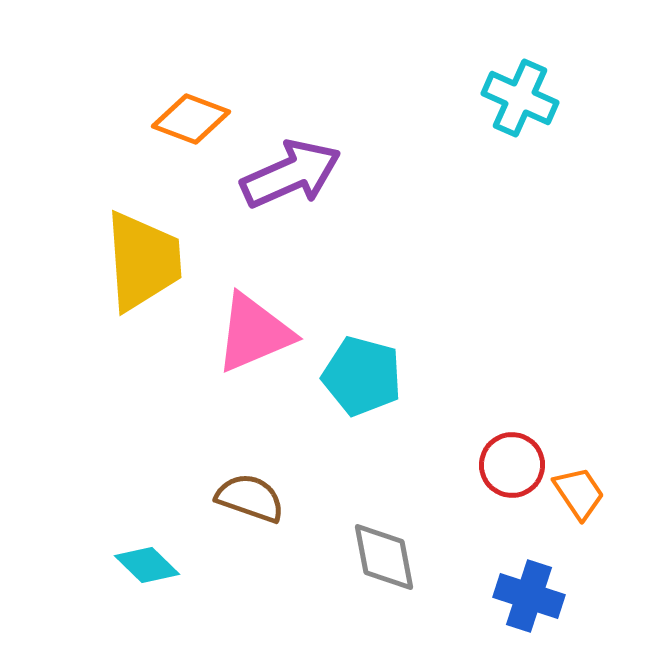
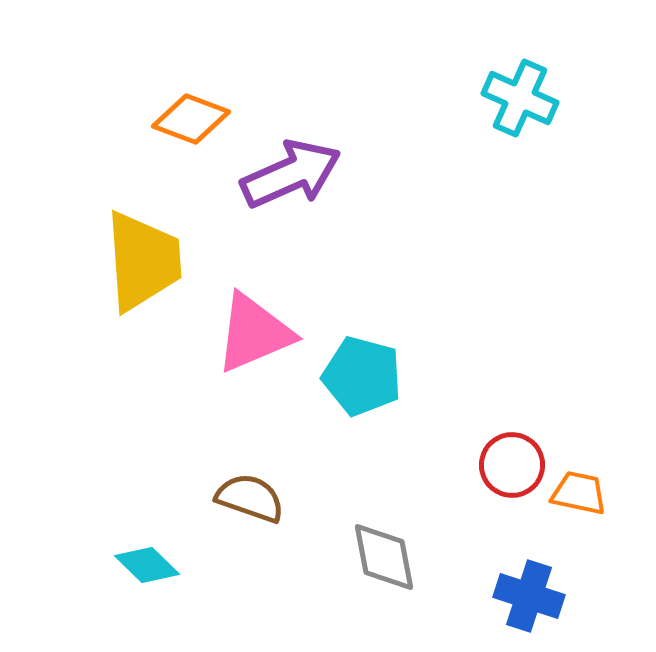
orange trapezoid: rotated 44 degrees counterclockwise
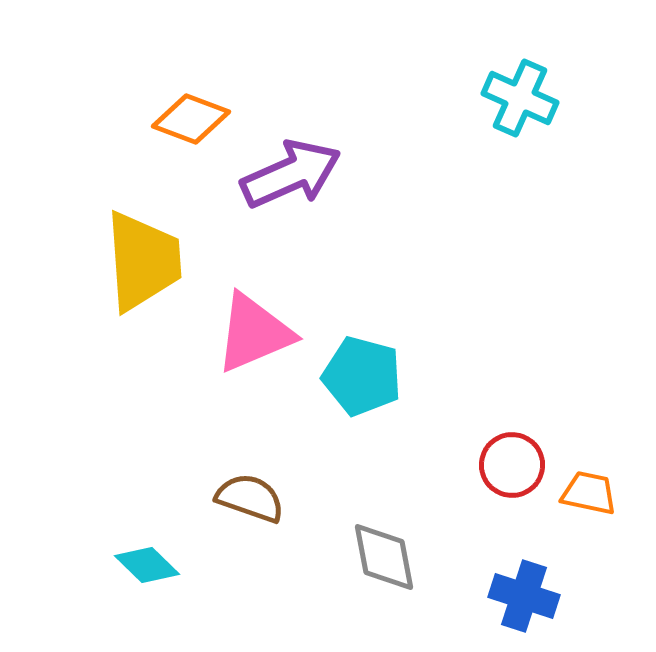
orange trapezoid: moved 10 px right
blue cross: moved 5 px left
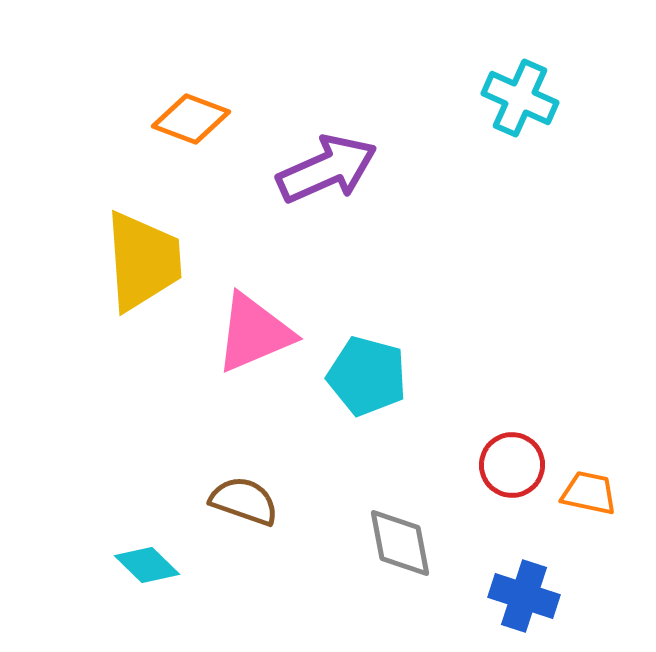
purple arrow: moved 36 px right, 5 px up
cyan pentagon: moved 5 px right
brown semicircle: moved 6 px left, 3 px down
gray diamond: moved 16 px right, 14 px up
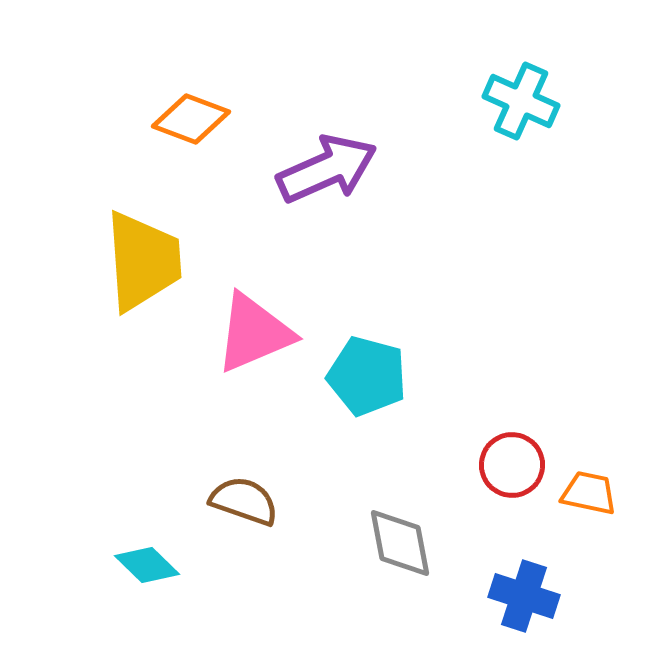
cyan cross: moved 1 px right, 3 px down
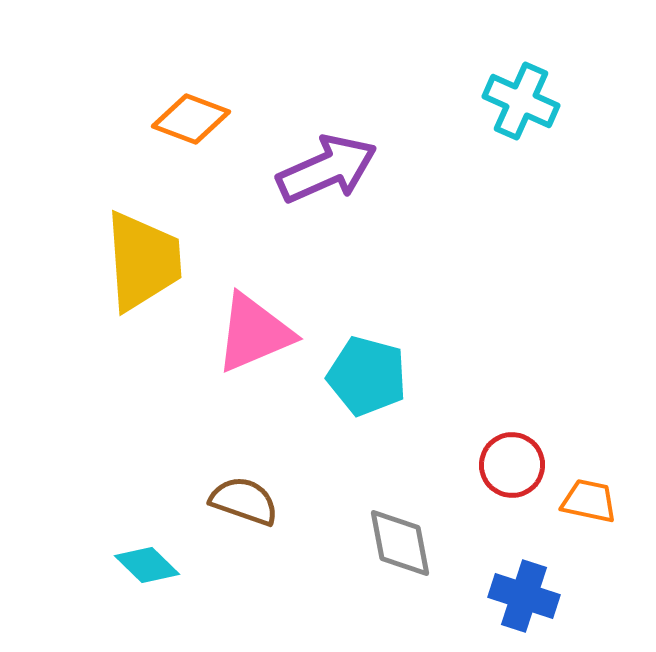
orange trapezoid: moved 8 px down
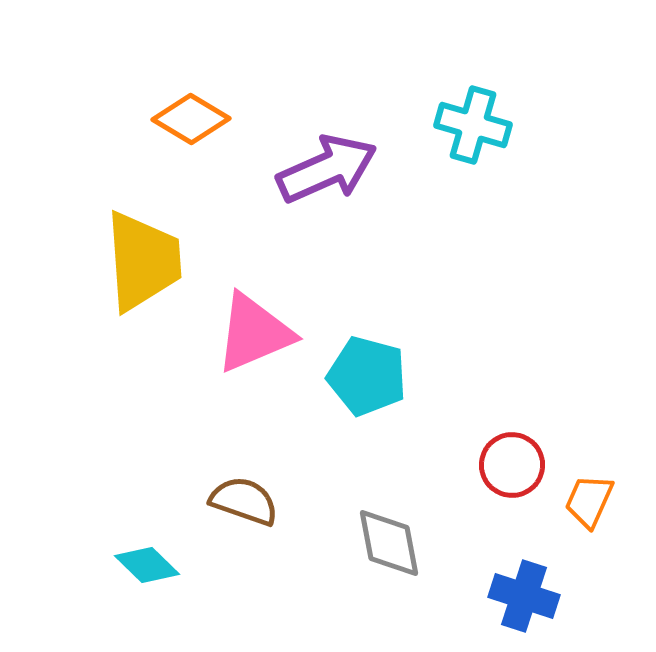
cyan cross: moved 48 px left, 24 px down; rotated 8 degrees counterclockwise
orange diamond: rotated 10 degrees clockwise
orange trapezoid: rotated 78 degrees counterclockwise
gray diamond: moved 11 px left
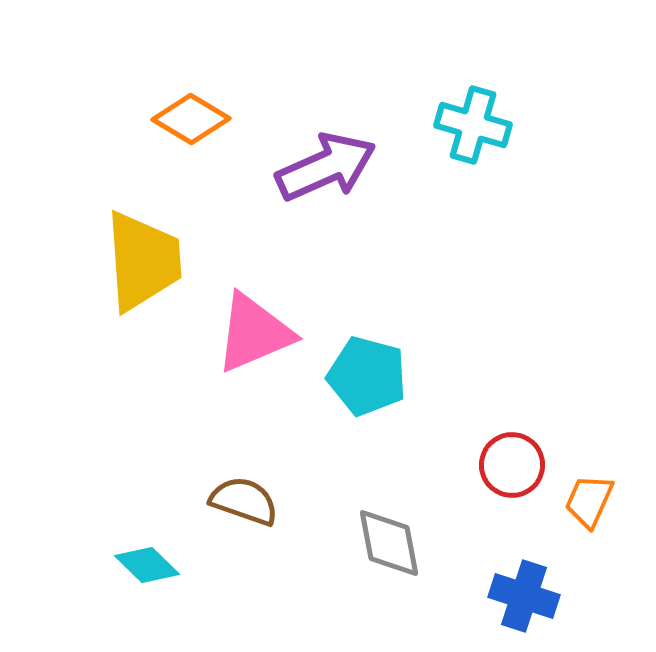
purple arrow: moved 1 px left, 2 px up
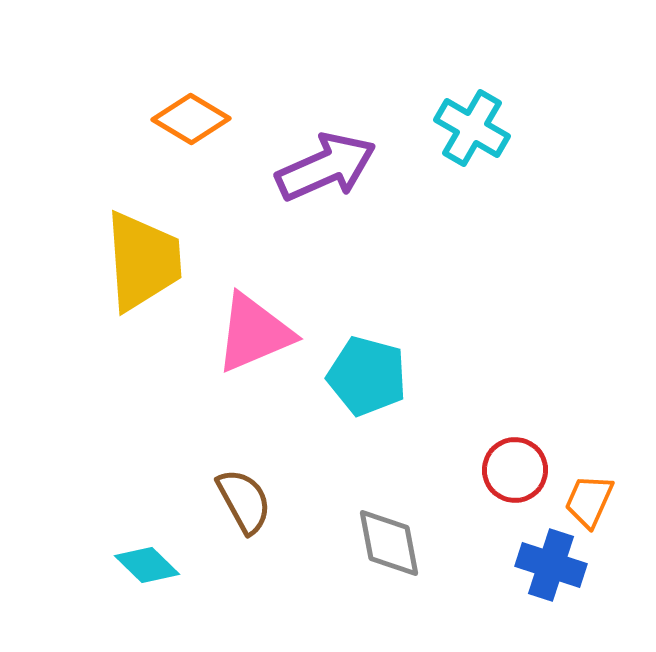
cyan cross: moved 1 px left, 3 px down; rotated 14 degrees clockwise
red circle: moved 3 px right, 5 px down
brown semicircle: rotated 42 degrees clockwise
blue cross: moved 27 px right, 31 px up
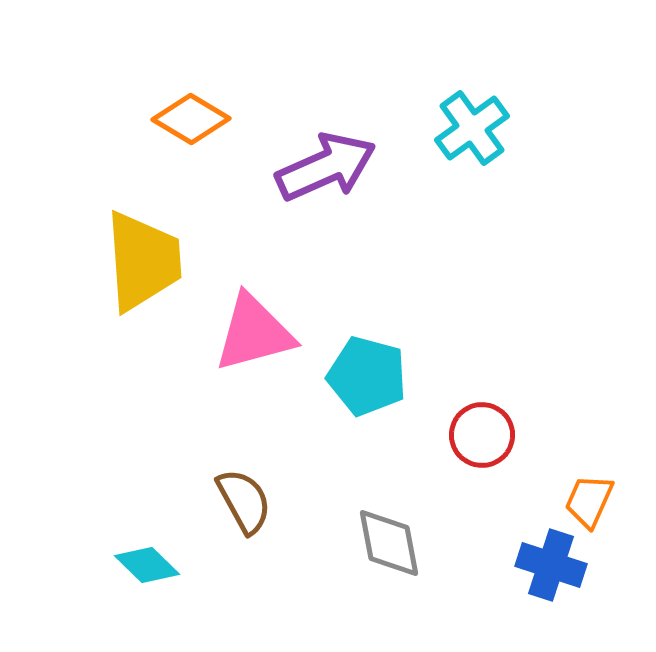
cyan cross: rotated 24 degrees clockwise
pink triangle: rotated 8 degrees clockwise
red circle: moved 33 px left, 35 px up
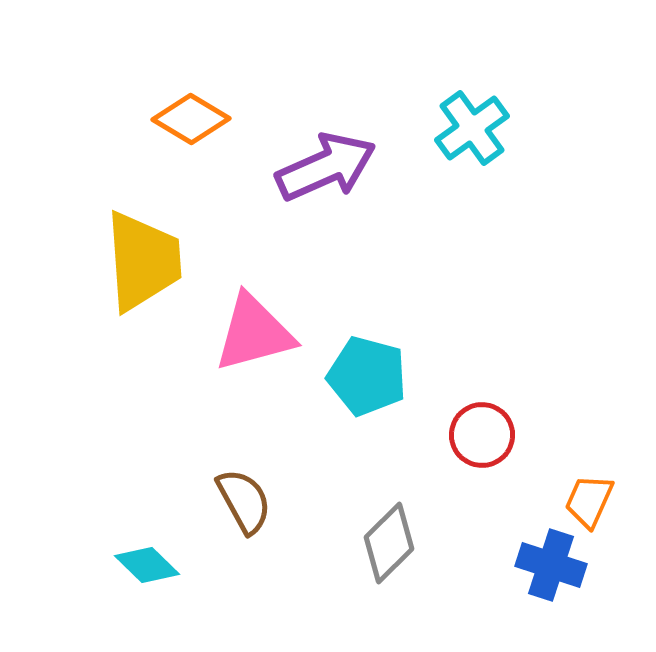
gray diamond: rotated 56 degrees clockwise
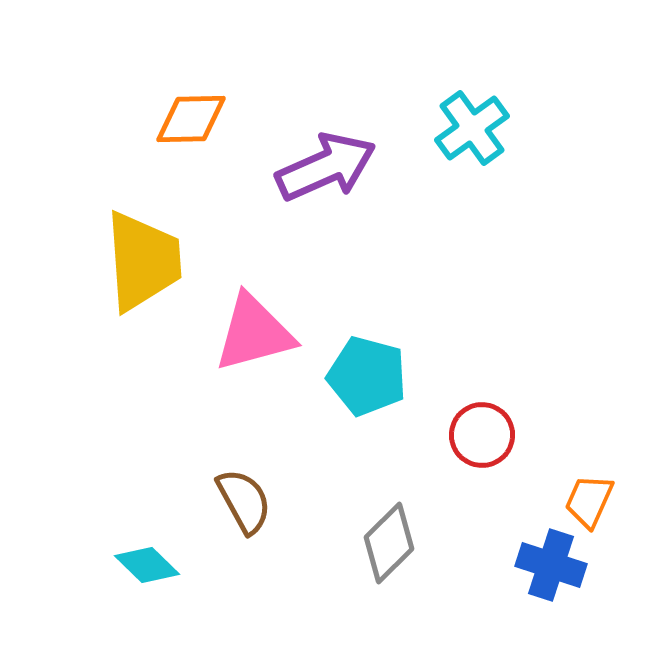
orange diamond: rotated 32 degrees counterclockwise
